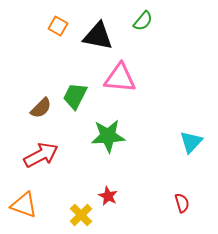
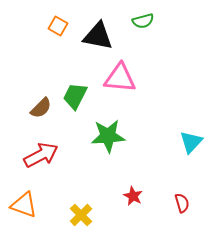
green semicircle: rotated 35 degrees clockwise
red star: moved 25 px right
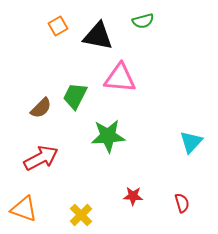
orange square: rotated 30 degrees clockwise
red arrow: moved 3 px down
red star: rotated 24 degrees counterclockwise
orange triangle: moved 4 px down
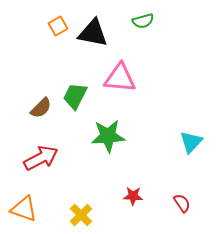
black triangle: moved 5 px left, 3 px up
red semicircle: rotated 18 degrees counterclockwise
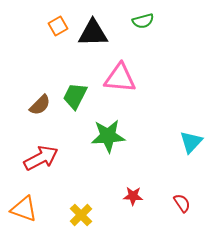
black triangle: rotated 12 degrees counterclockwise
brown semicircle: moved 1 px left, 3 px up
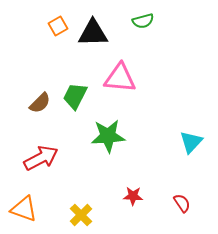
brown semicircle: moved 2 px up
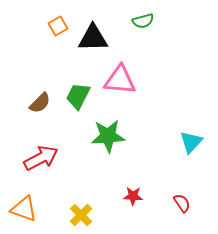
black triangle: moved 5 px down
pink triangle: moved 2 px down
green trapezoid: moved 3 px right
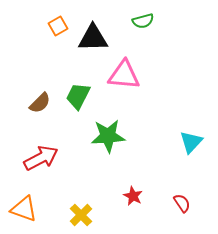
pink triangle: moved 4 px right, 5 px up
red star: rotated 24 degrees clockwise
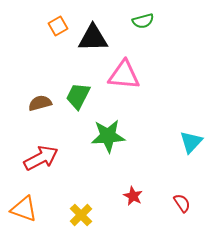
brown semicircle: rotated 150 degrees counterclockwise
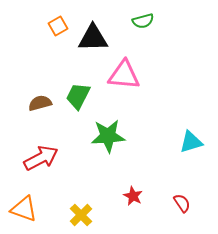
cyan triangle: rotated 30 degrees clockwise
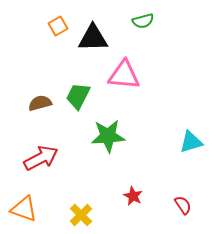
red semicircle: moved 1 px right, 2 px down
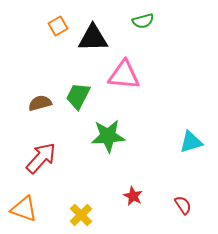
red arrow: rotated 20 degrees counterclockwise
